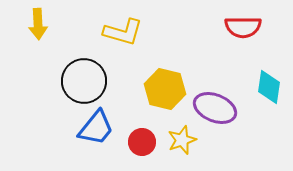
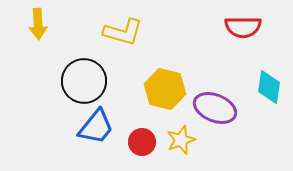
blue trapezoid: moved 1 px up
yellow star: moved 1 px left
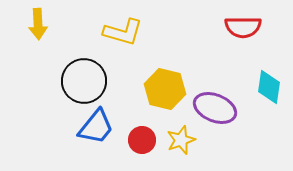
red circle: moved 2 px up
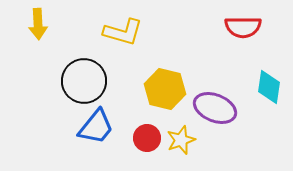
red circle: moved 5 px right, 2 px up
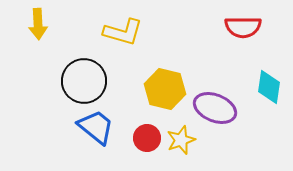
blue trapezoid: rotated 90 degrees counterclockwise
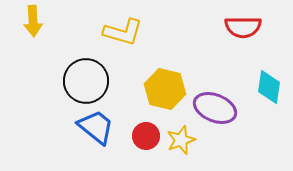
yellow arrow: moved 5 px left, 3 px up
black circle: moved 2 px right
red circle: moved 1 px left, 2 px up
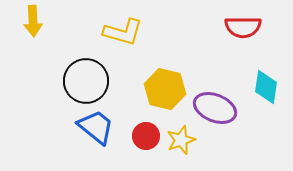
cyan diamond: moved 3 px left
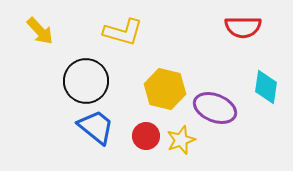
yellow arrow: moved 7 px right, 10 px down; rotated 40 degrees counterclockwise
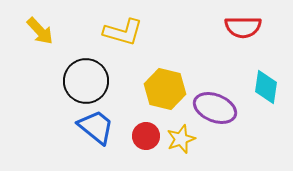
yellow star: moved 1 px up
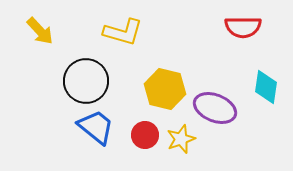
red circle: moved 1 px left, 1 px up
